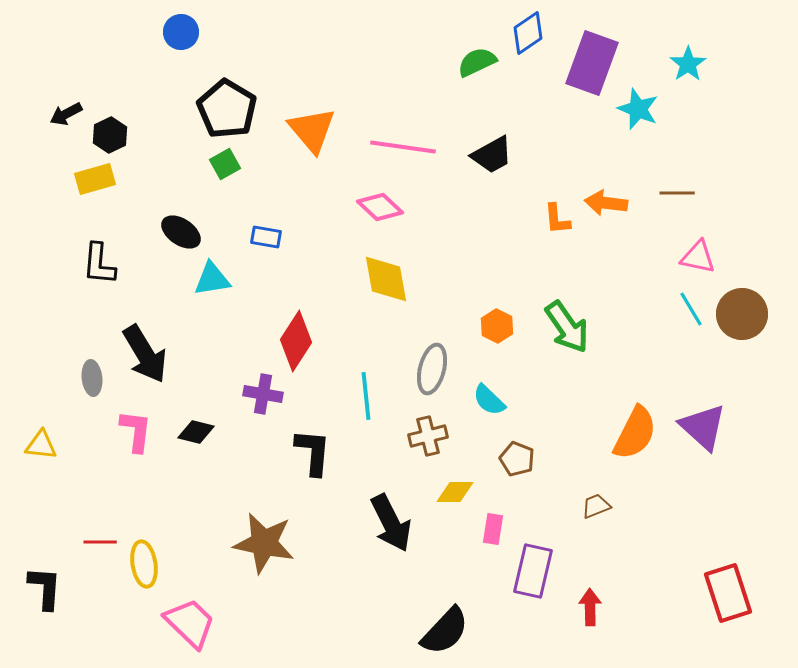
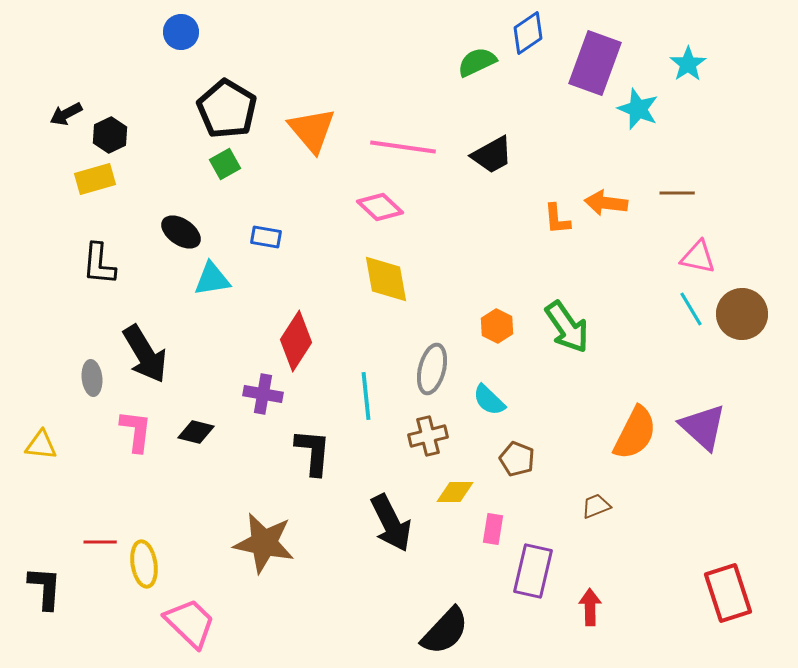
purple rectangle at (592, 63): moved 3 px right
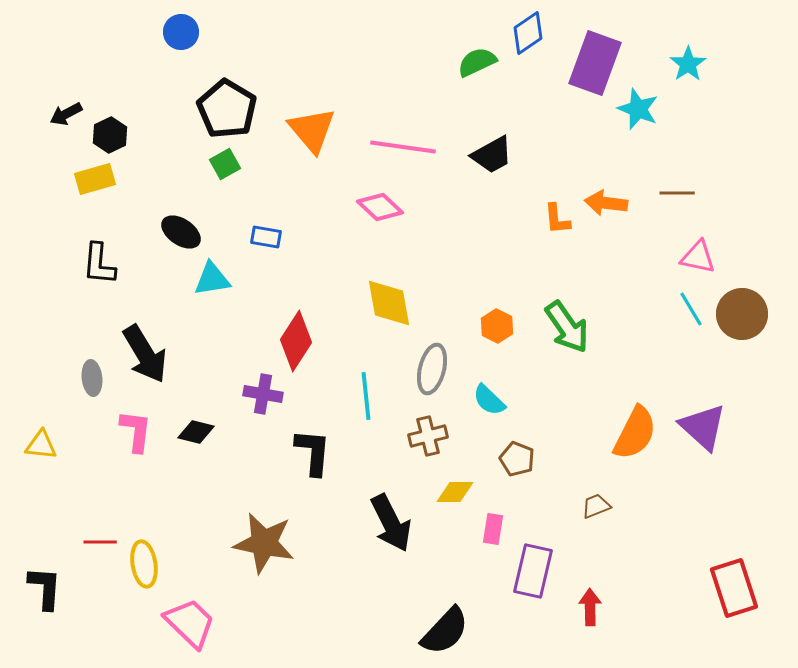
yellow diamond at (386, 279): moved 3 px right, 24 px down
red rectangle at (728, 593): moved 6 px right, 5 px up
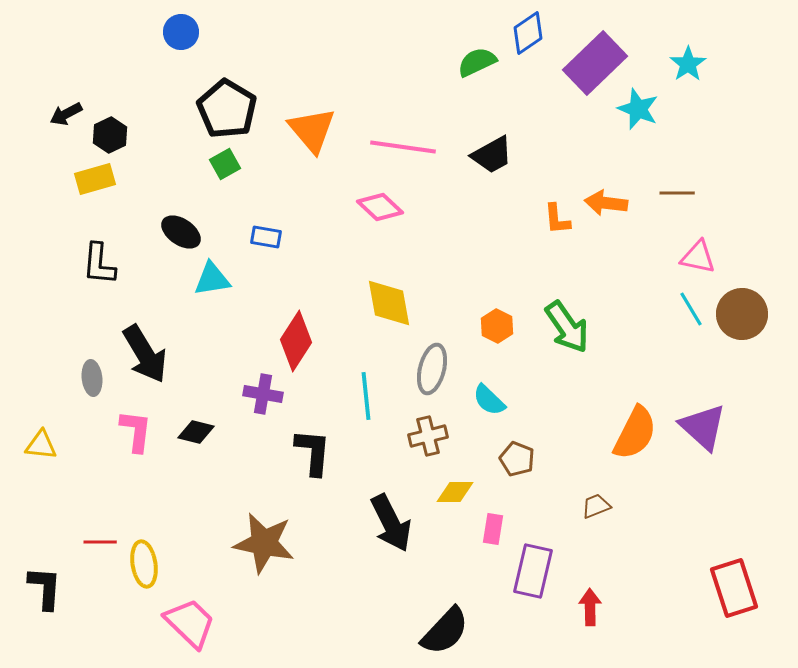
purple rectangle at (595, 63): rotated 26 degrees clockwise
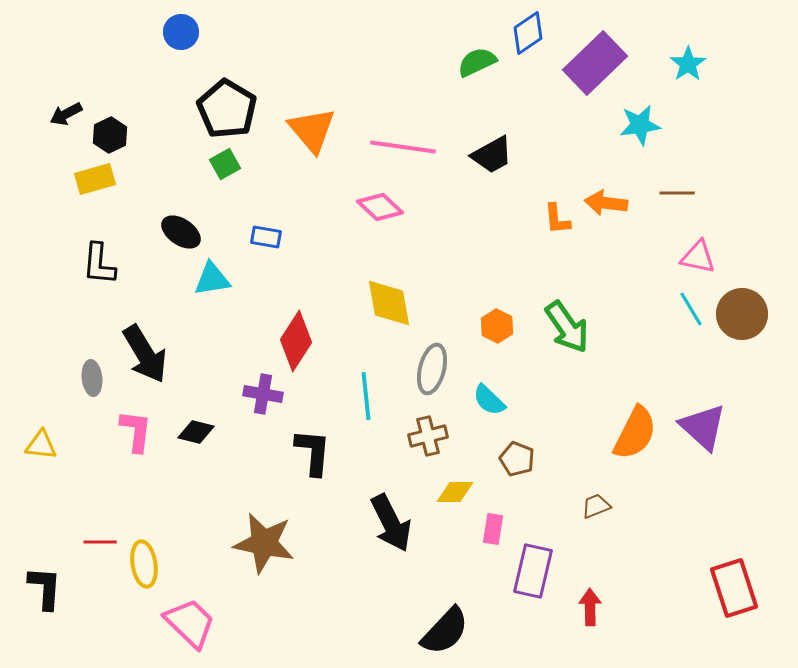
cyan star at (638, 109): moved 2 px right, 16 px down; rotated 30 degrees counterclockwise
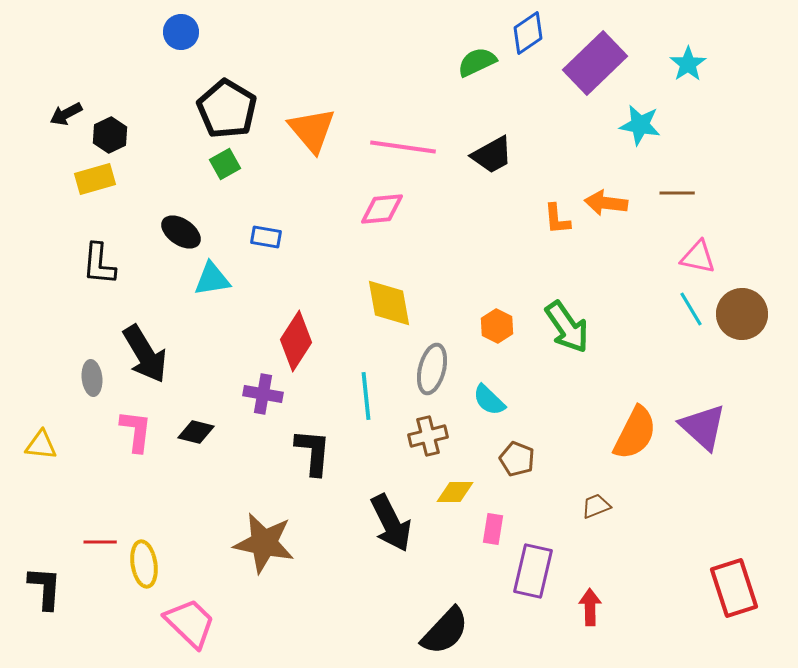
cyan star at (640, 125): rotated 18 degrees clockwise
pink diamond at (380, 207): moved 2 px right, 2 px down; rotated 48 degrees counterclockwise
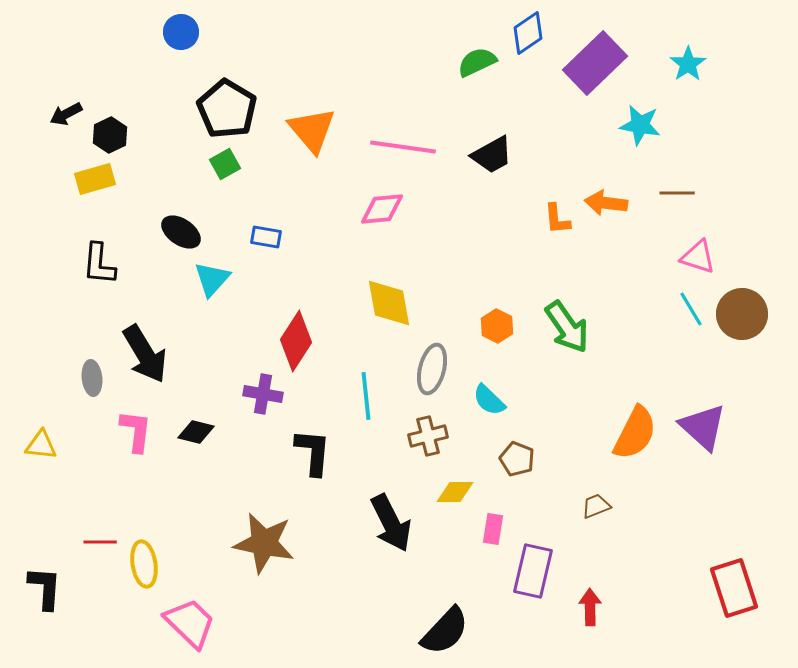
pink triangle at (698, 257): rotated 6 degrees clockwise
cyan triangle at (212, 279): rotated 39 degrees counterclockwise
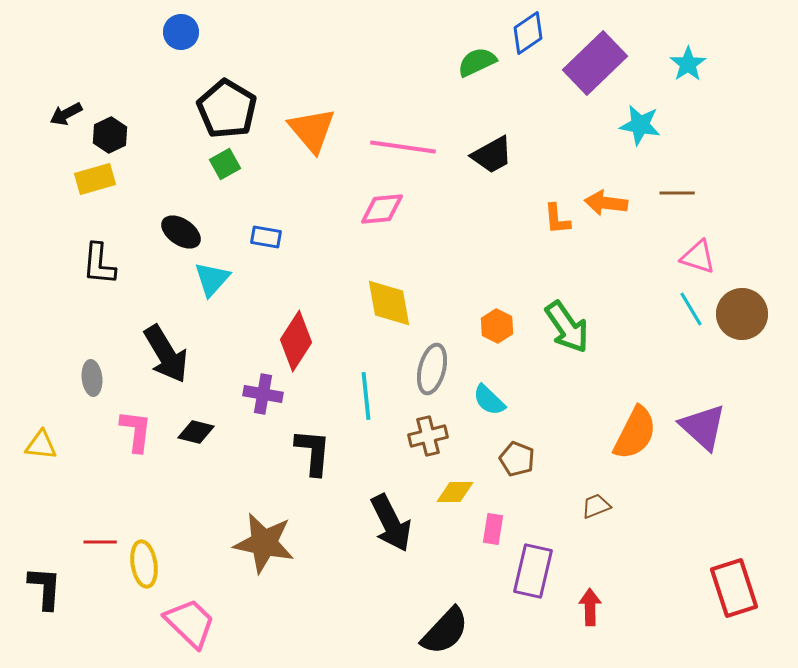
black arrow at (145, 354): moved 21 px right
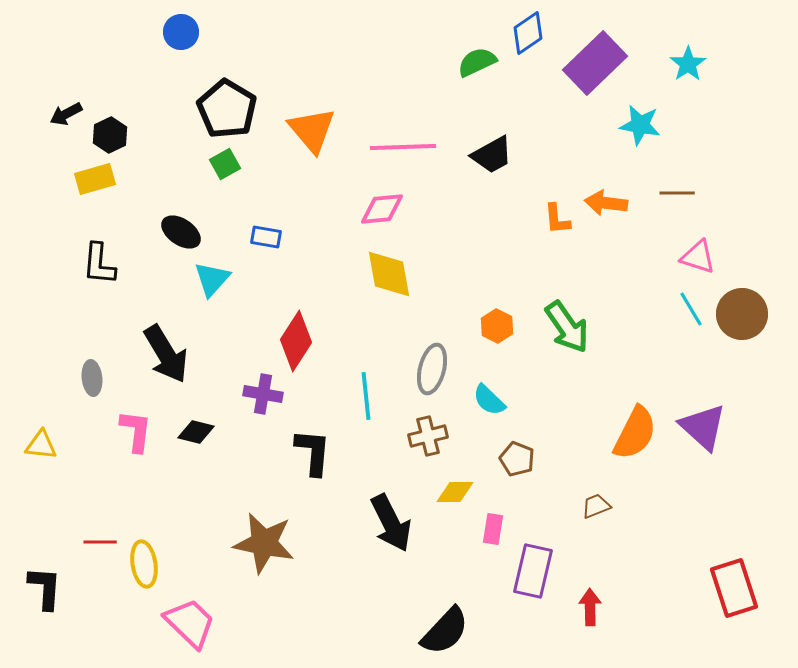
pink line at (403, 147): rotated 10 degrees counterclockwise
yellow diamond at (389, 303): moved 29 px up
